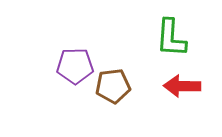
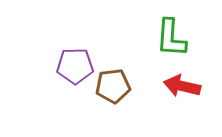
red arrow: rotated 12 degrees clockwise
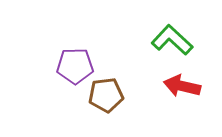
green L-shape: moved 1 px right, 2 px down; rotated 129 degrees clockwise
brown pentagon: moved 7 px left, 9 px down
